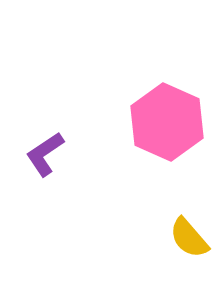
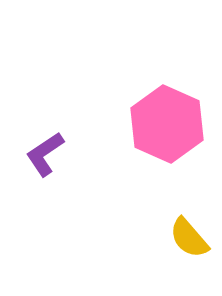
pink hexagon: moved 2 px down
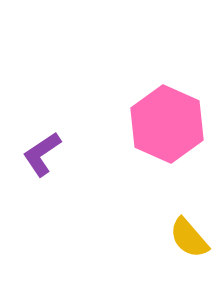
purple L-shape: moved 3 px left
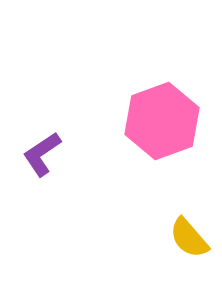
pink hexagon: moved 5 px left, 3 px up; rotated 16 degrees clockwise
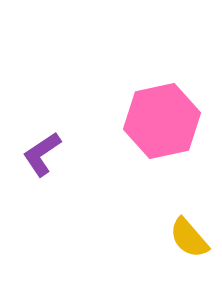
pink hexagon: rotated 8 degrees clockwise
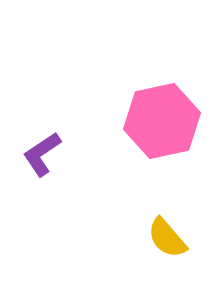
yellow semicircle: moved 22 px left
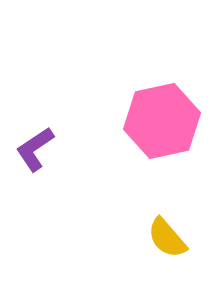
purple L-shape: moved 7 px left, 5 px up
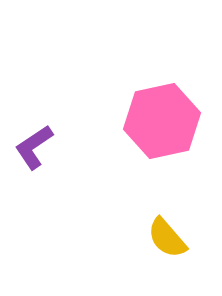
purple L-shape: moved 1 px left, 2 px up
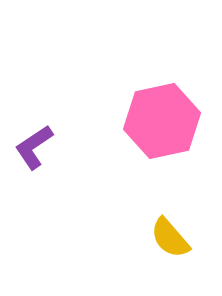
yellow semicircle: moved 3 px right
